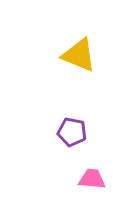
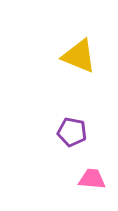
yellow triangle: moved 1 px down
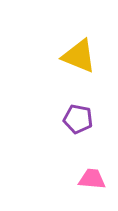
purple pentagon: moved 6 px right, 13 px up
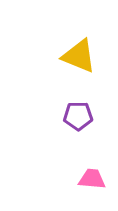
purple pentagon: moved 3 px up; rotated 12 degrees counterclockwise
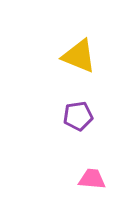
purple pentagon: rotated 8 degrees counterclockwise
